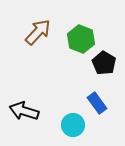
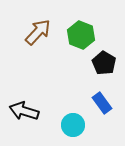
green hexagon: moved 4 px up
blue rectangle: moved 5 px right
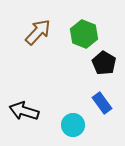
green hexagon: moved 3 px right, 1 px up
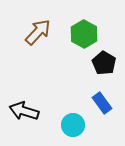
green hexagon: rotated 8 degrees clockwise
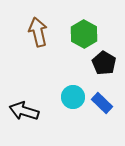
brown arrow: rotated 56 degrees counterclockwise
blue rectangle: rotated 10 degrees counterclockwise
cyan circle: moved 28 px up
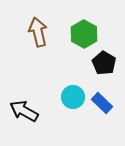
black arrow: rotated 12 degrees clockwise
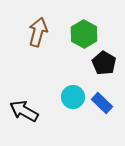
brown arrow: rotated 28 degrees clockwise
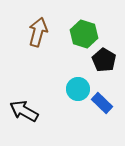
green hexagon: rotated 12 degrees counterclockwise
black pentagon: moved 3 px up
cyan circle: moved 5 px right, 8 px up
